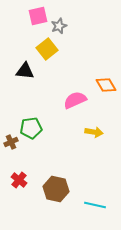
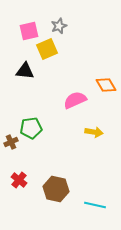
pink square: moved 9 px left, 15 px down
yellow square: rotated 15 degrees clockwise
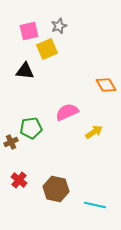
pink semicircle: moved 8 px left, 12 px down
yellow arrow: rotated 42 degrees counterclockwise
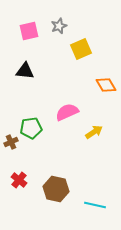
yellow square: moved 34 px right
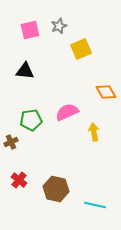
pink square: moved 1 px right, 1 px up
orange diamond: moved 7 px down
green pentagon: moved 8 px up
yellow arrow: rotated 66 degrees counterclockwise
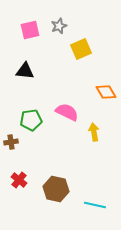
pink semicircle: rotated 50 degrees clockwise
brown cross: rotated 16 degrees clockwise
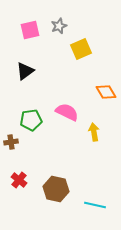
black triangle: rotated 42 degrees counterclockwise
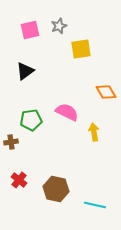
yellow square: rotated 15 degrees clockwise
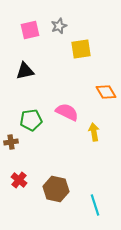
black triangle: rotated 24 degrees clockwise
cyan line: rotated 60 degrees clockwise
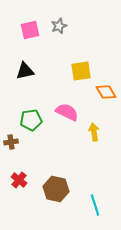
yellow square: moved 22 px down
